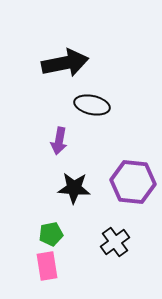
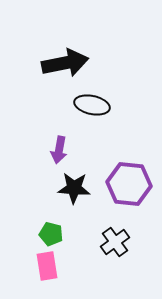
purple arrow: moved 9 px down
purple hexagon: moved 4 px left, 2 px down
green pentagon: rotated 25 degrees clockwise
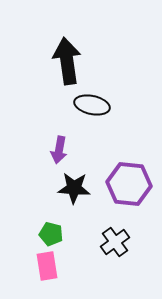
black arrow: moved 2 px right, 2 px up; rotated 87 degrees counterclockwise
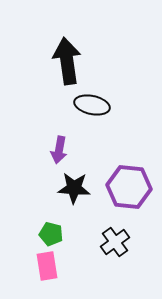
purple hexagon: moved 3 px down
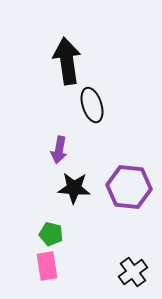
black ellipse: rotated 60 degrees clockwise
black cross: moved 18 px right, 30 px down
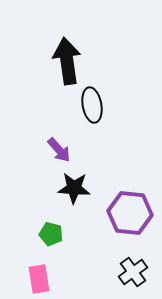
black ellipse: rotated 8 degrees clockwise
purple arrow: rotated 52 degrees counterclockwise
purple hexagon: moved 1 px right, 26 px down
pink rectangle: moved 8 px left, 13 px down
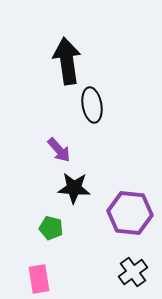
green pentagon: moved 6 px up
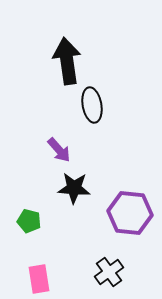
green pentagon: moved 22 px left, 7 px up
black cross: moved 24 px left
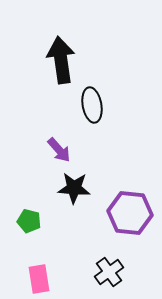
black arrow: moved 6 px left, 1 px up
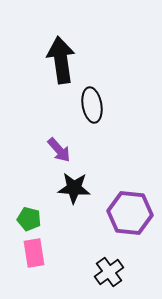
green pentagon: moved 2 px up
pink rectangle: moved 5 px left, 26 px up
